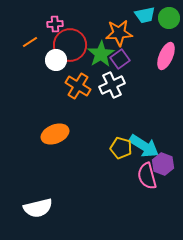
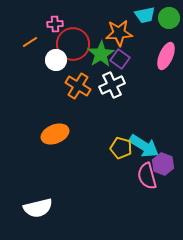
red circle: moved 3 px right, 1 px up
purple square: rotated 18 degrees counterclockwise
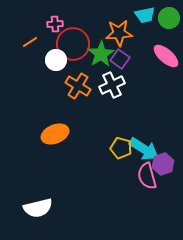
pink ellipse: rotated 72 degrees counterclockwise
cyan arrow: moved 3 px down
purple hexagon: rotated 20 degrees clockwise
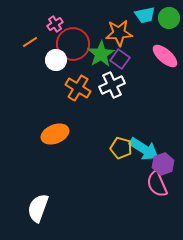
pink cross: rotated 28 degrees counterclockwise
pink ellipse: moved 1 px left
orange cross: moved 2 px down
pink semicircle: moved 10 px right, 8 px down; rotated 8 degrees counterclockwise
white semicircle: rotated 124 degrees clockwise
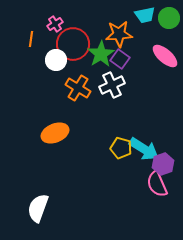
orange star: moved 1 px down
orange line: moved 1 px right, 3 px up; rotated 49 degrees counterclockwise
orange ellipse: moved 1 px up
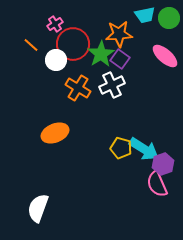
orange line: moved 6 px down; rotated 56 degrees counterclockwise
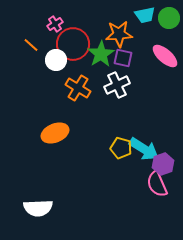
purple square: moved 3 px right, 1 px up; rotated 24 degrees counterclockwise
white cross: moved 5 px right
white semicircle: rotated 112 degrees counterclockwise
